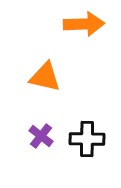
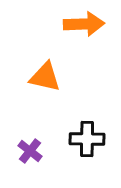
purple cross: moved 11 px left, 15 px down
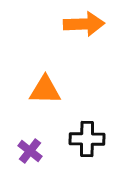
orange triangle: moved 13 px down; rotated 12 degrees counterclockwise
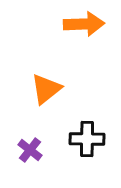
orange triangle: moved 1 px right, 1 px up; rotated 40 degrees counterclockwise
purple cross: moved 1 px up
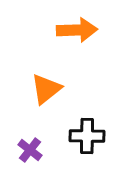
orange arrow: moved 7 px left, 6 px down
black cross: moved 3 px up
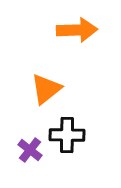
black cross: moved 20 px left, 1 px up
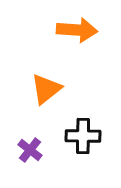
orange arrow: rotated 6 degrees clockwise
black cross: moved 16 px right, 1 px down
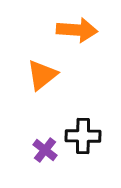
orange triangle: moved 4 px left, 14 px up
purple cross: moved 15 px right
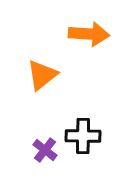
orange arrow: moved 12 px right, 4 px down
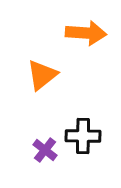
orange arrow: moved 3 px left, 1 px up
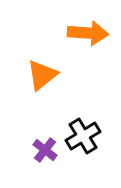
orange arrow: moved 2 px right
black cross: rotated 32 degrees counterclockwise
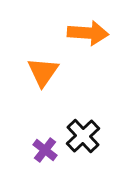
orange triangle: moved 1 px right, 3 px up; rotated 16 degrees counterclockwise
black cross: rotated 12 degrees counterclockwise
